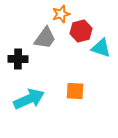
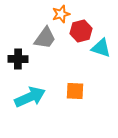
cyan arrow: moved 1 px right, 2 px up
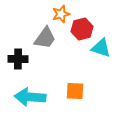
red hexagon: moved 1 px right, 2 px up
cyan arrow: rotated 152 degrees counterclockwise
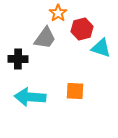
orange star: moved 3 px left, 1 px up; rotated 18 degrees counterclockwise
